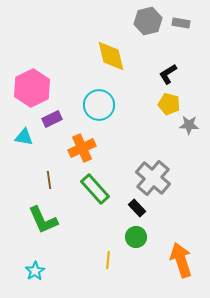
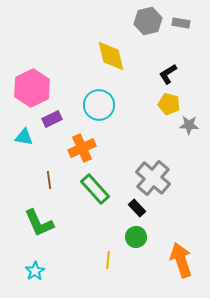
green L-shape: moved 4 px left, 3 px down
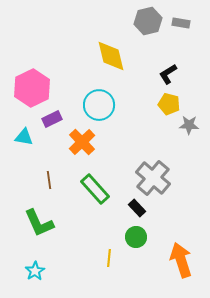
orange cross: moved 6 px up; rotated 20 degrees counterclockwise
yellow line: moved 1 px right, 2 px up
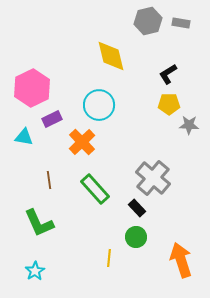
yellow pentagon: rotated 15 degrees counterclockwise
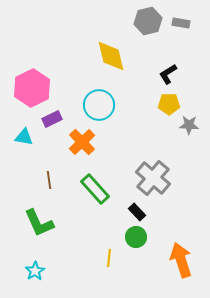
black rectangle: moved 4 px down
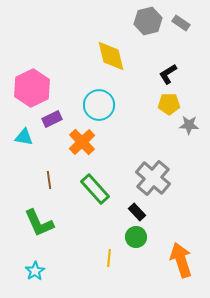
gray rectangle: rotated 24 degrees clockwise
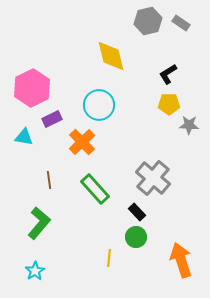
green L-shape: rotated 116 degrees counterclockwise
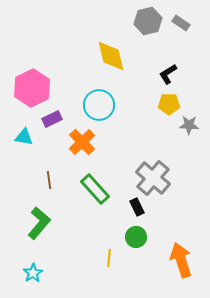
black rectangle: moved 5 px up; rotated 18 degrees clockwise
cyan star: moved 2 px left, 2 px down
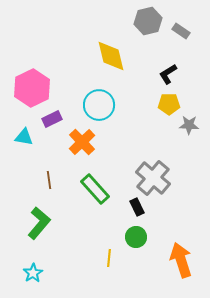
gray rectangle: moved 8 px down
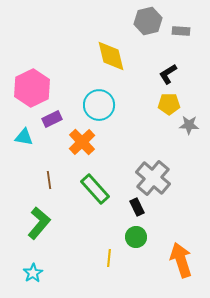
gray rectangle: rotated 30 degrees counterclockwise
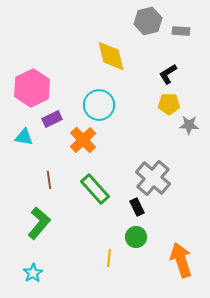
orange cross: moved 1 px right, 2 px up
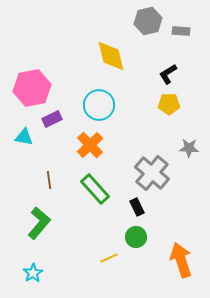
pink hexagon: rotated 15 degrees clockwise
gray star: moved 23 px down
orange cross: moved 7 px right, 5 px down
gray cross: moved 1 px left, 5 px up
yellow line: rotated 60 degrees clockwise
